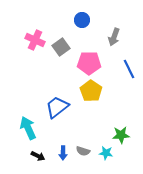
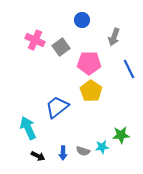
cyan star: moved 4 px left, 6 px up; rotated 16 degrees counterclockwise
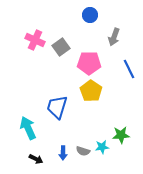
blue circle: moved 8 px right, 5 px up
blue trapezoid: rotated 35 degrees counterclockwise
black arrow: moved 2 px left, 3 px down
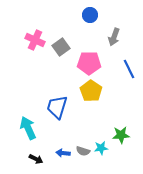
cyan star: moved 1 px left, 1 px down
blue arrow: rotated 96 degrees clockwise
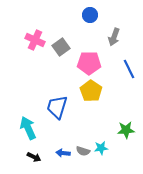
green star: moved 5 px right, 5 px up
black arrow: moved 2 px left, 2 px up
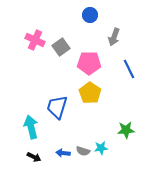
yellow pentagon: moved 1 px left, 2 px down
cyan arrow: moved 3 px right, 1 px up; rotated 10 degrees clockwise
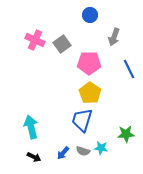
gray square: moved 1 px right, 3 px up
blue trapezoid: moved 25 px right, 13 px down
green star: moved 4 px down
cyan star: rotated 16 degrees clockwise
blue arrow: rotated 56 degrees counterclockwise
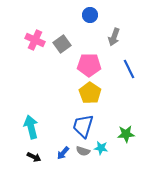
pink pentagon: moved 2 px down
blue trapezoid: moved 1 px right, 6 px down
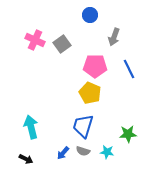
pink pentagon: moved 6 px right, 1 px down
yellow pentagon: rotated 10 degrees counterclockwise
green star: moved 2 px right
cyan star: moved 6 px right, 4 px down
black arrow: moved 8 px left, 2 px down
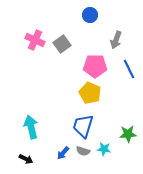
gray arrow: moved 2 px right, 3 px down
cyan star: moved 3 px left, 3 px up
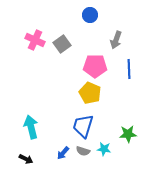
blue line: rotated 24 degrees clockwise
